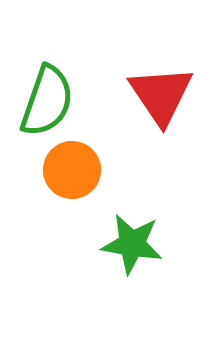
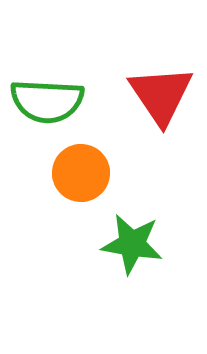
green semicircle: rotated 74 degrees clockwise
orange circle: moved 9 px right, 3 px down
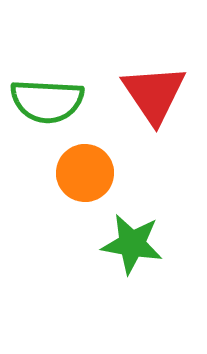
red triangle: moved 7 px left, 1 px up
orange circle: moved 4 px right
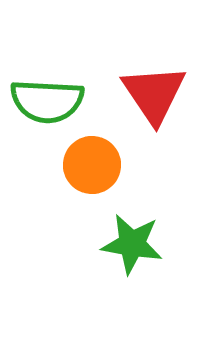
orange circle: moved 7 px right, 8 px up
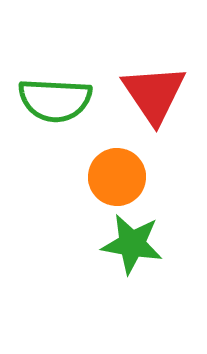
green semicircle: moved 8 px right, 1 px up
orange circle: moved 25 px right, 12 px down
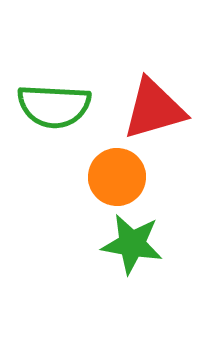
red triangle: moved 15 px down; rotated 48 degrees clockwise
green semicircle: moved 1 px left, 6 px down
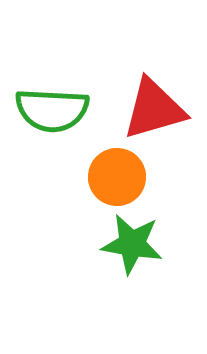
green semicircle: moved 2 px left, 4 px down
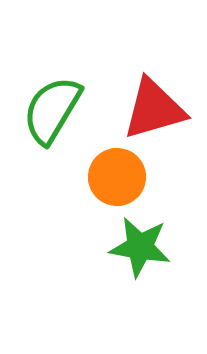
green semicircle: rotated 118 degrees clockwise
green star: moved 8 px right, 3 px down
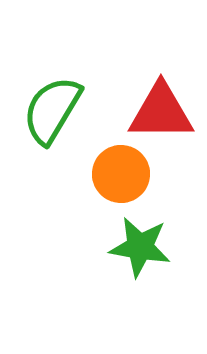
red triangle: moved 7 px right, 3 px down; rotated 16 degrees clockwise
orange circle: moved 4 px right, 3 px up
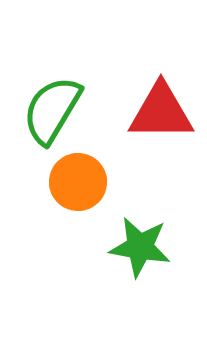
orange circle: moved 43 px left, 8 px down
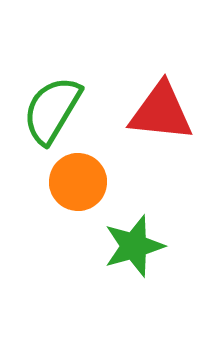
red triangle: rotated 6 degrees clockwise
green star: moved 6 px left, 1 px up; rotated 26 degrees counterclockwise
